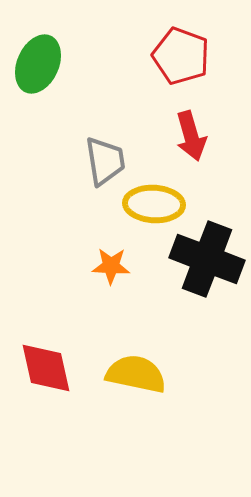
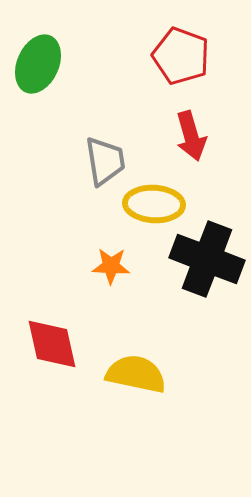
red diamond: moved 6 px right, 24 px up
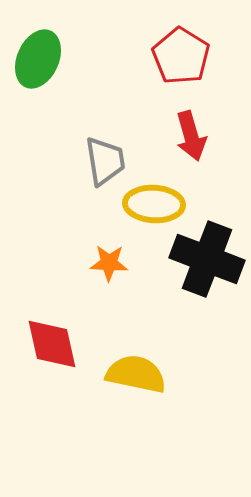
red pentagon: rotated 12 degrees clockwise
green ellipse: moved 5 px up
orange star: moved 2 px left, 3 px up
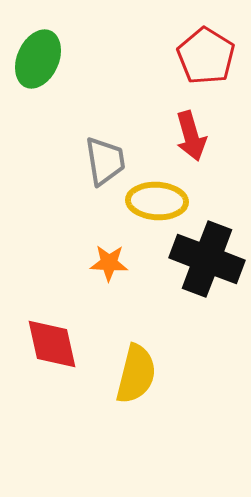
red pentagon: moved 25 px right
yellow ellipse: moved 3 px right, 3 px up
yellow semicircle: rotated 92 degrees clockwise
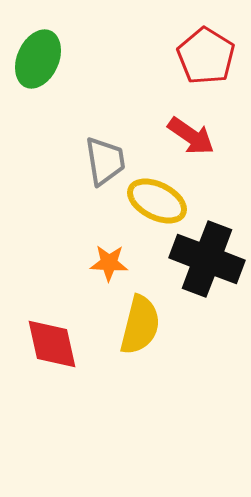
red arrow: rotated 39 degrees counterclockwise
yellow ellipse: rotated 24 degrees clockwise
yellow semicircle: moved 4 px right, 49 px up
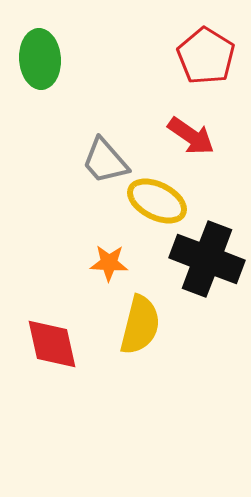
green ellipse: moved 2 px right; rotated 28 degrees counterclockwise
gray trapezoid: rotated 148 degrees clockwise
